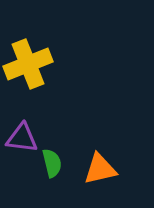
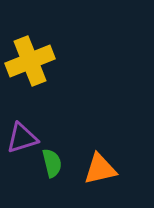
yellow cross: moved 2 px right, 3 px up
purple triangle: rotated 24 degrees counterclockwise
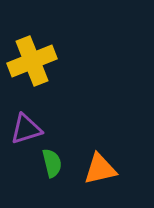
yellow cross: moved 2 px right
purple triangle: moved 4 px right, 9 px up
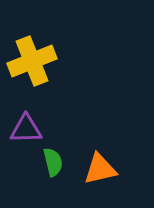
purple triangle: rotated 16 degrees clockwise
green semicircle: moved 1 px right, 1 px up
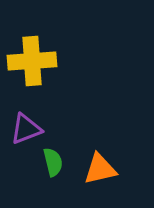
yellow cross: rotated 18 degrees clockwise
purple triangle: rotated 20 degrees counterclockwise
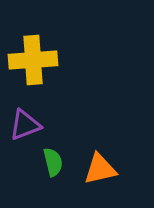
yellow cross: moved 1 px right, 1 px up
purple triangle: moved 1 px left, 4 px up
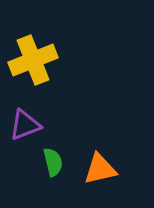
yellow cross: rotated 18 degrees counterclockwise
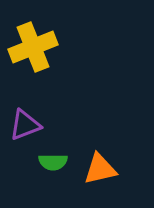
yellow cross: moved 13 px up
green semicircle: rotated 104 degrees clockwise
